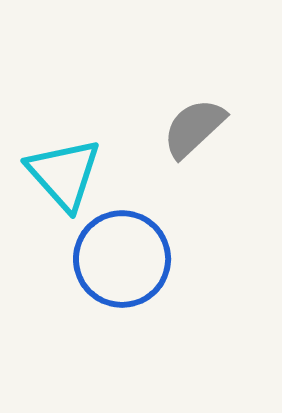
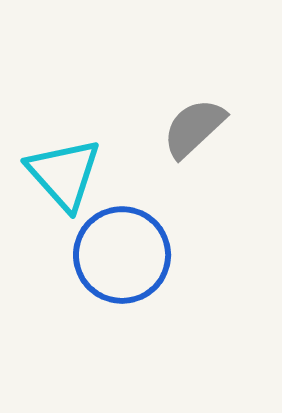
blue circle: moved 4 px up
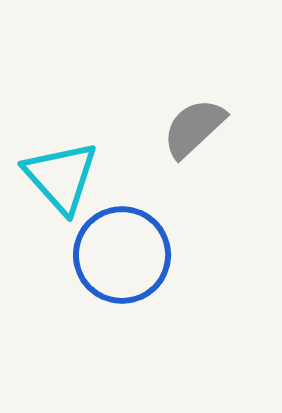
cyan triangle: moved 3 px left, 3 px down
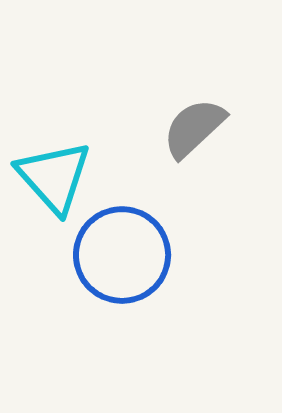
cyan triangle: moved 7 px left
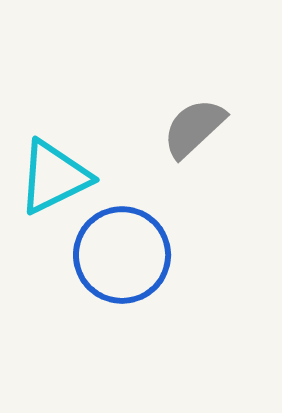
cyan triangle: rotated 46 degrees clockwise
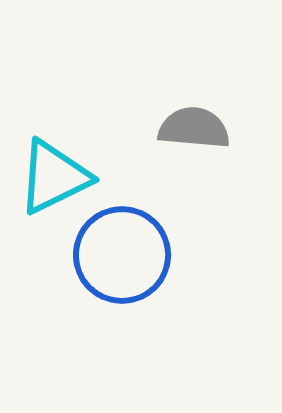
gray semicircle: rotated 48 degrees clockwise
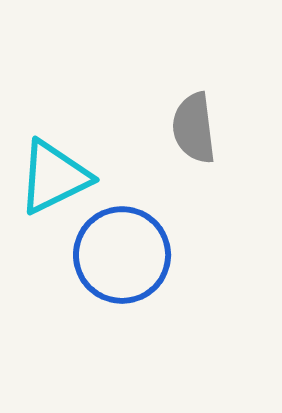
gray semicircle: rotated 102 degrees counterclockwise
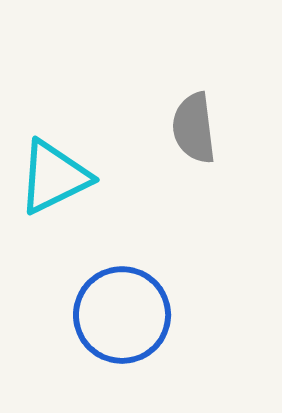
blue circle: moved 60 px down
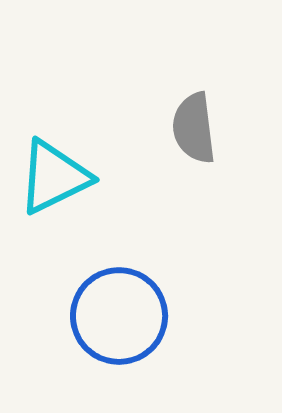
blue circle: moved 3 px left, 1 px down
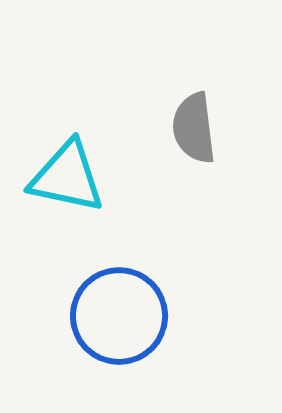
cyan triangle: moved 13 px right; rotated 38 degrees clockwise
